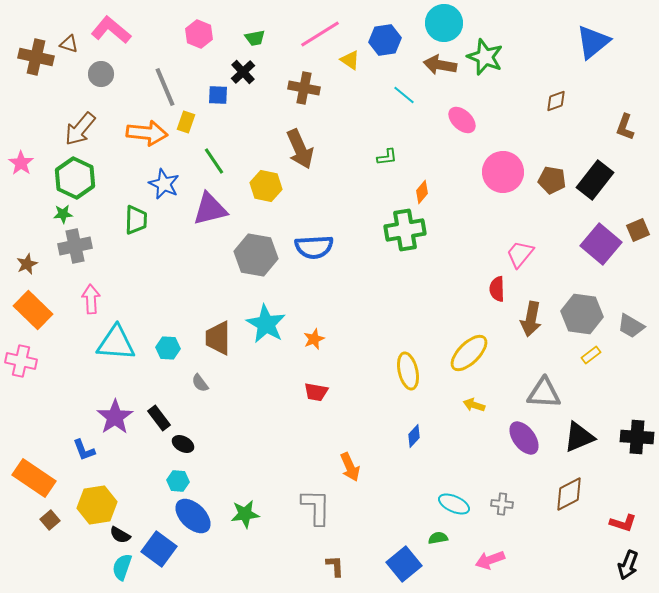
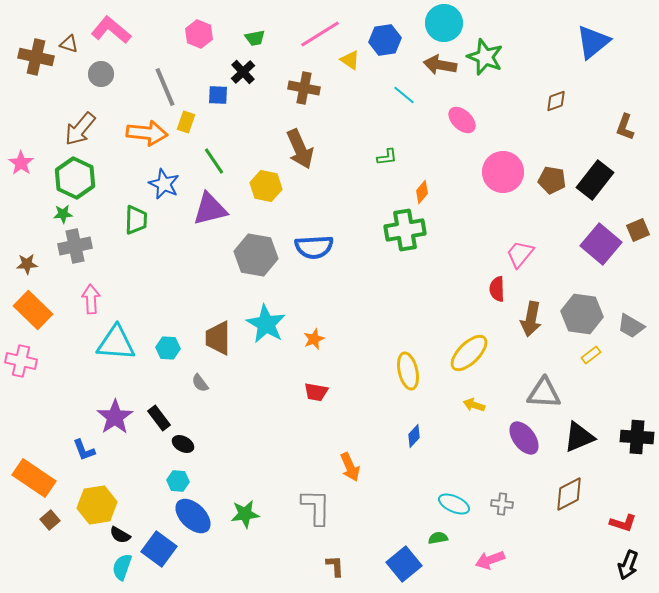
brown star at (27, 264): rotated 20 degrees clockwise
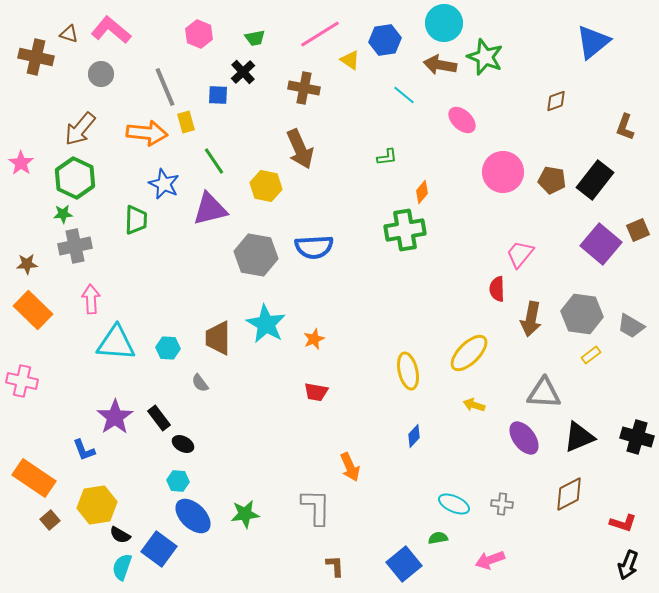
brown triangle at (69, 44): moved 10 px up
yellow rectangle at (186, 122): rotated 35 degrees counterclockwise
pink cross at (21, 361): moved 1 px right, 20 px down
black cross at (637, 437): rotated 12 degrees clockwise
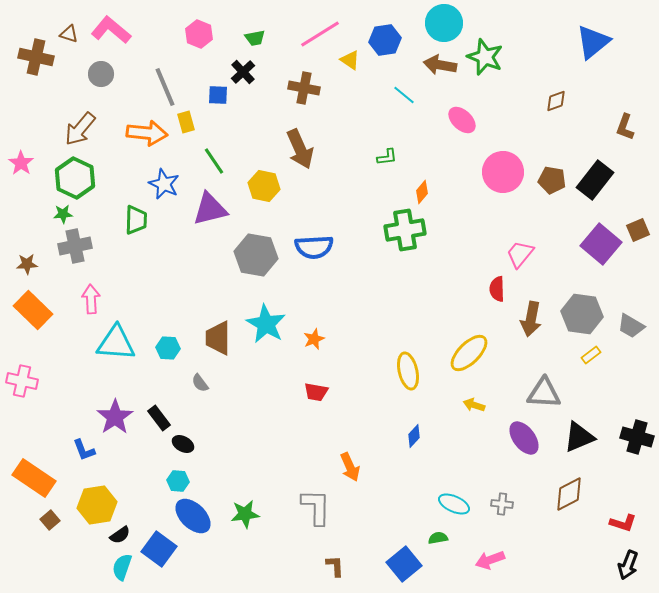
yellow hexagon at (266, 186): moved 2 px left
black semicircle at (120, 535): rotated 65 degrees counterclockwise
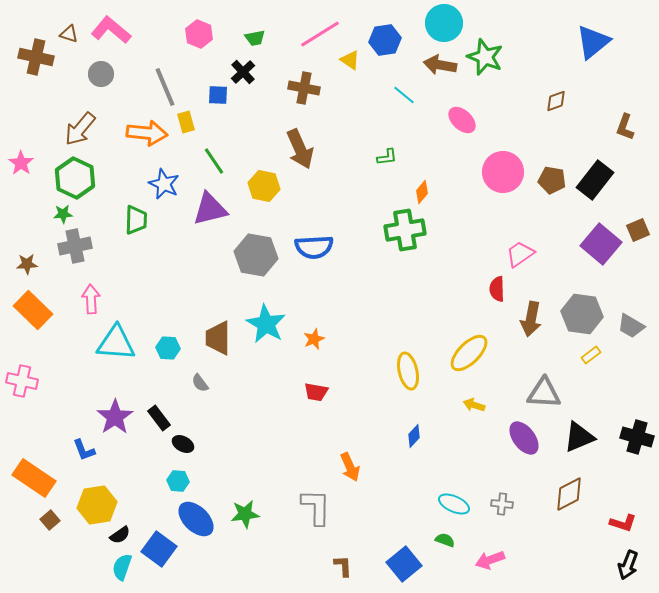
pink trapezoid at (520, 254): rotated 16 degrees clockwise
blue ellipse at (193, 516): moved 3 px right, 3 px down
green semicircle at (438, 538): moved 7 px right, 2 px down; rotated 30 degrees clockwise
brown L-shape at (335, 566): moved 8 px right
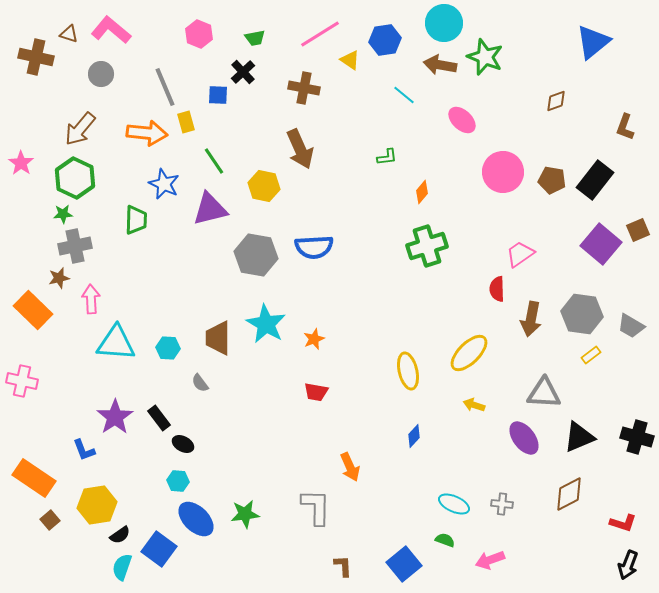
green cross at (405, 230): moved 22 px right, 16 px down; rotated 9 degrees counterclockwise
brown star at (27, 264): moved 32 px right, 14 px down; rotated 10 degrees counterclockwise
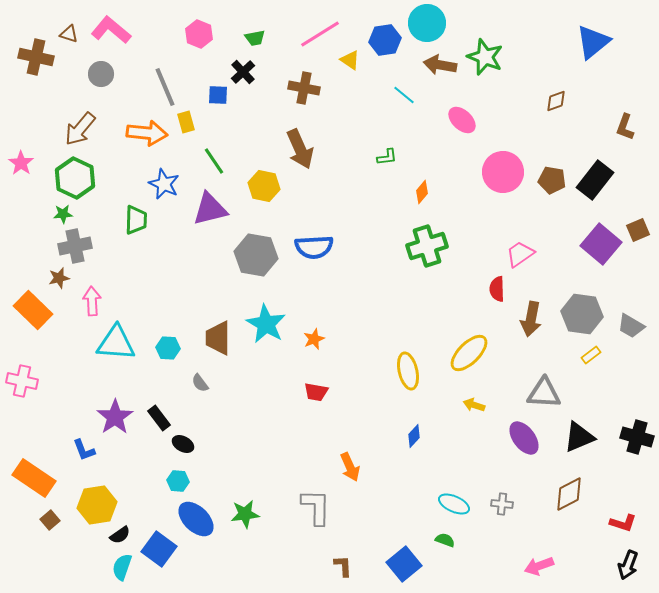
cyan circle at (444, 23): moved 17 px left
pink arrow at (91, 299): moved 1 px right, 2 px down
pink arrow at (490, 560): moved 49 px right, 6 px down
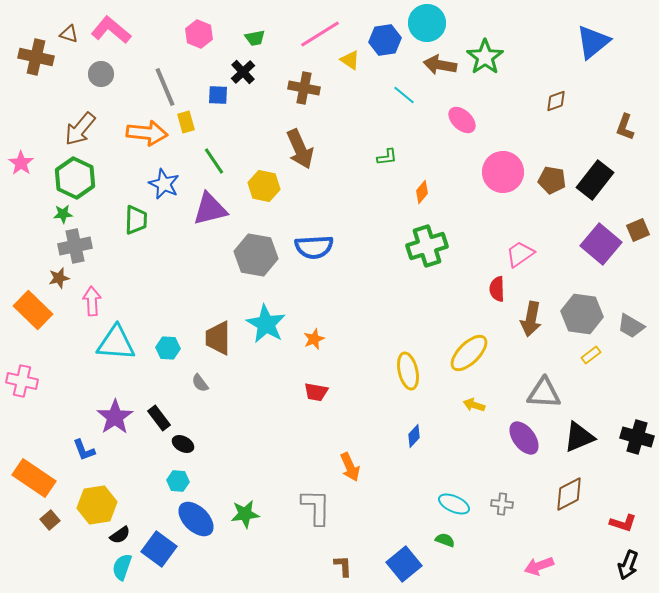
green star at (485, 57): rotated 15 degrees clockwise
